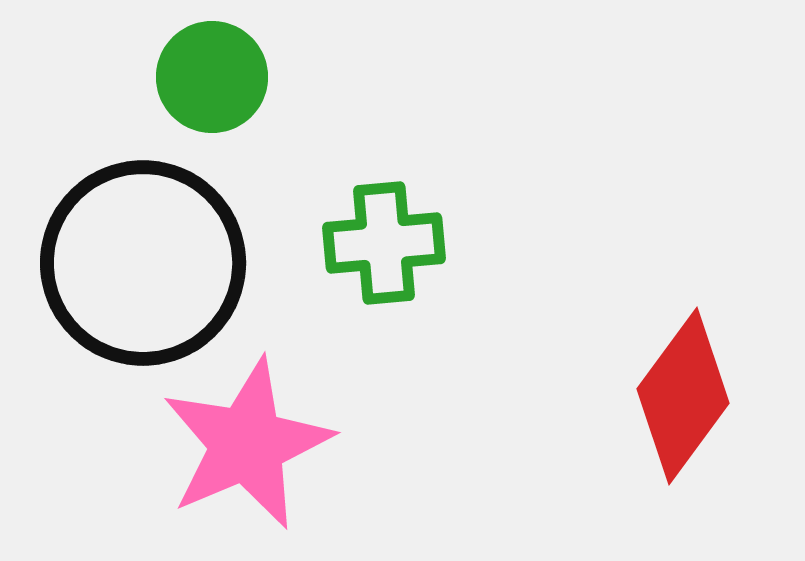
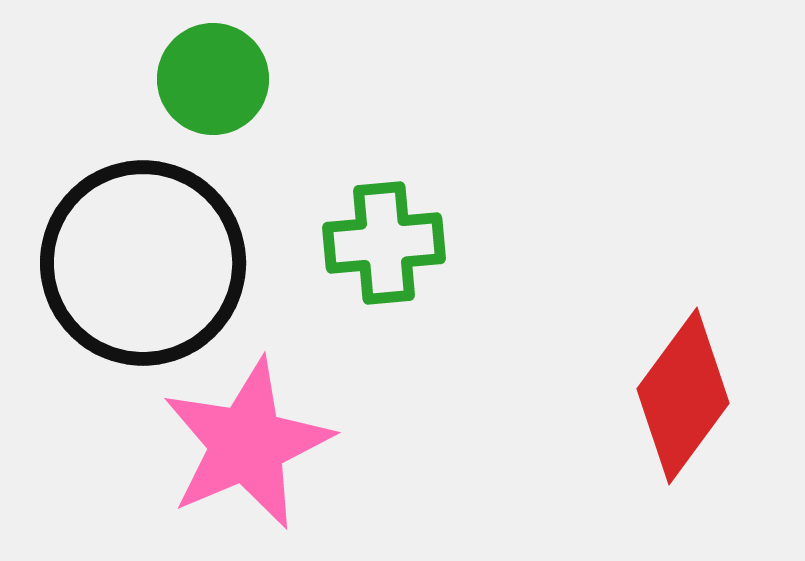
green circle: moved 1 px right, 2 px down
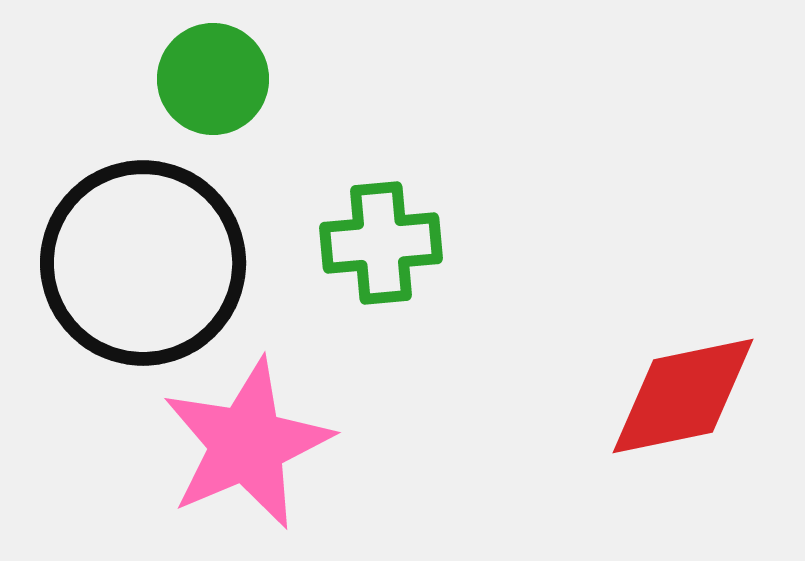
green cross: moved 3 px left
red diamond: rotated 42 degrees clockwise
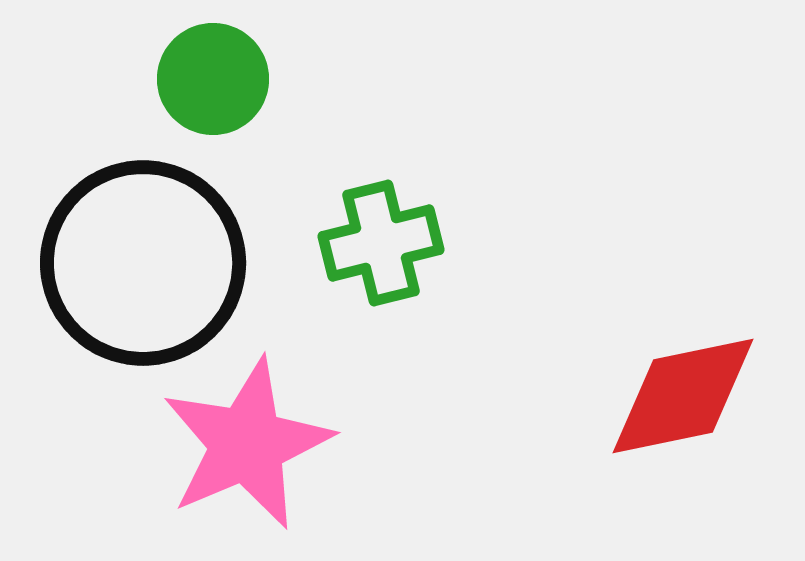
green cross: rotated 9 degrees counterclockwise
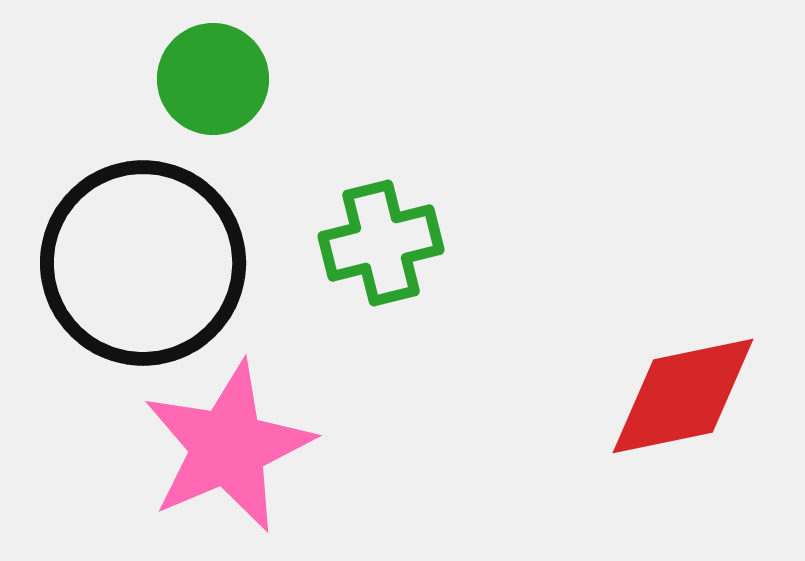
pink star: moved 19 px left, 3 px down
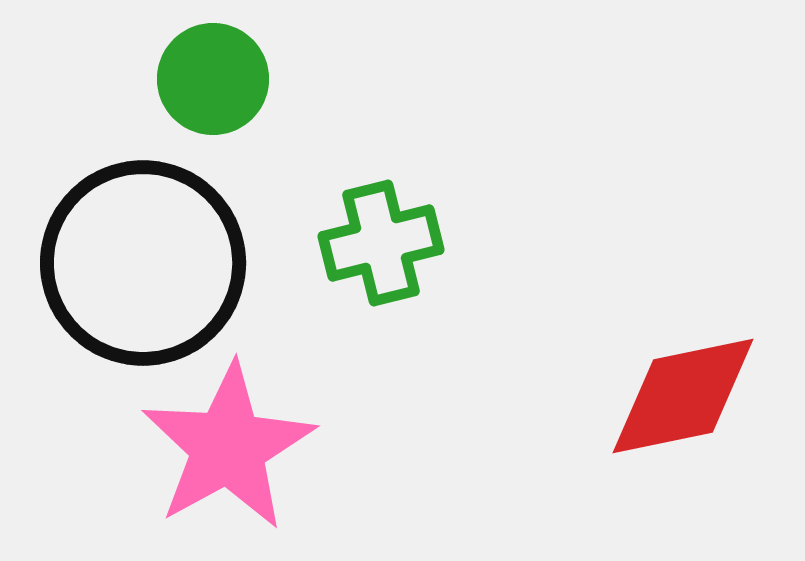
pink star: rotated 6 degrees counterclockwise
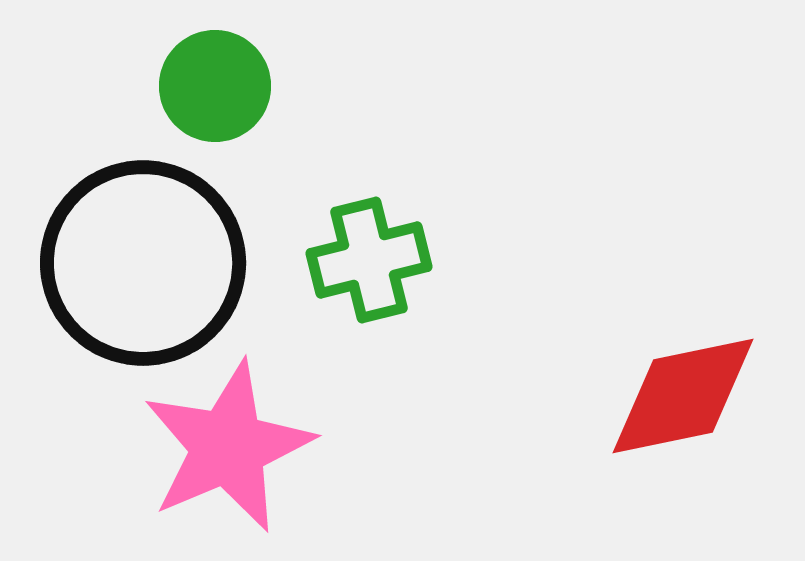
green circle: moved 2 px right, 7 px down
green cross: moved 12 px left, 17 px down
pink star: rotated 6 degrees clockwise
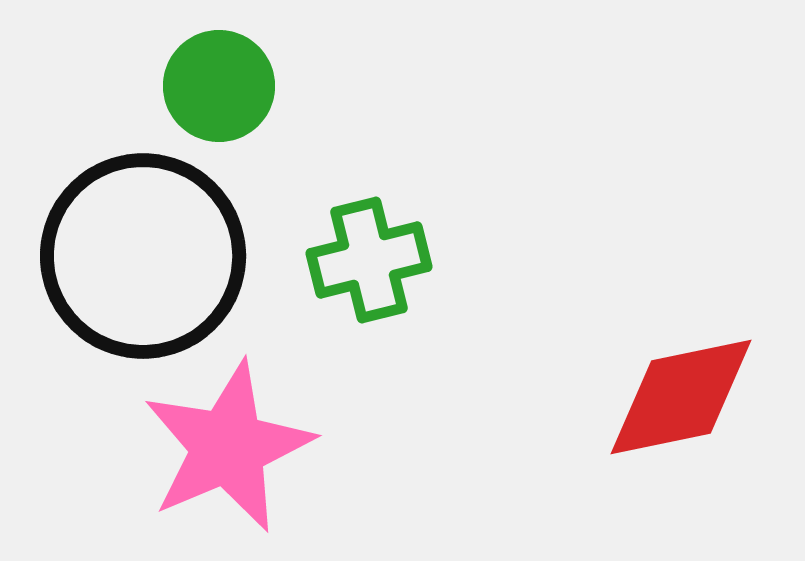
green circle: moved 4 px right
black circle: moved 7 px up
red diamond: moved 2 px left, 1 px down
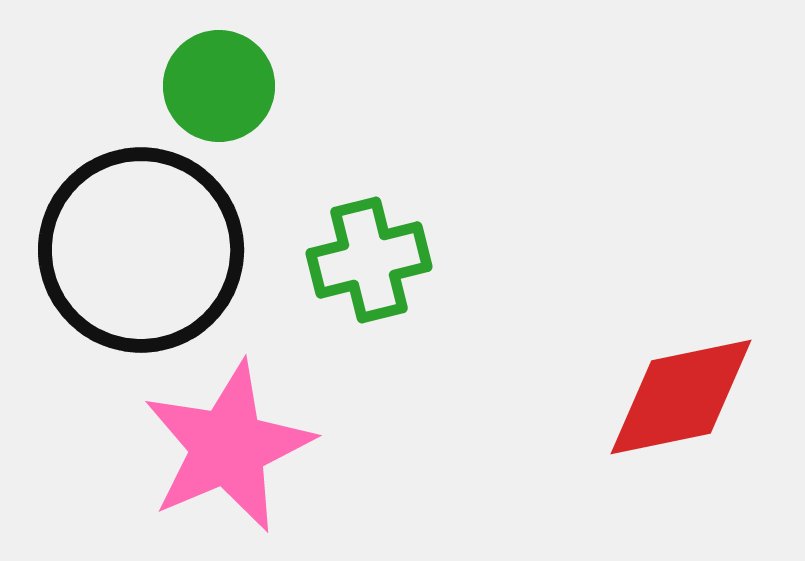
black circle: moved 2 px left, 6 px up
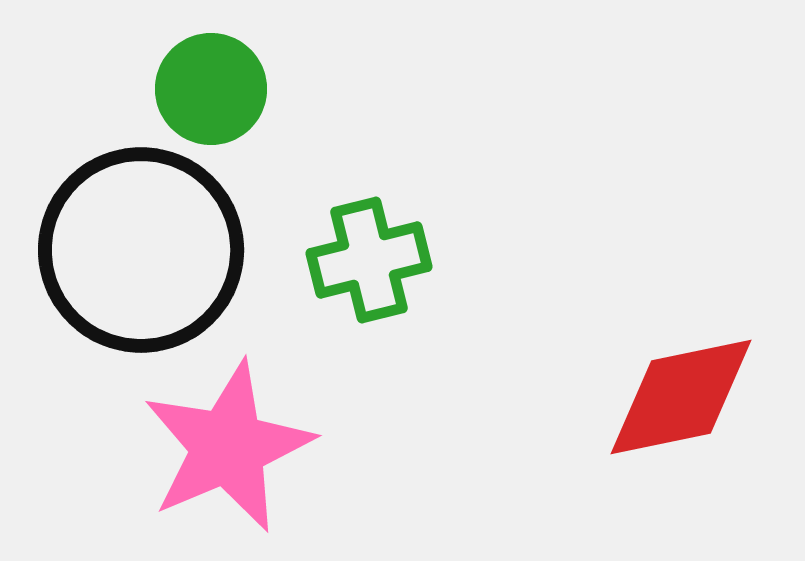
green circle: moved 8 px left, 3 px down
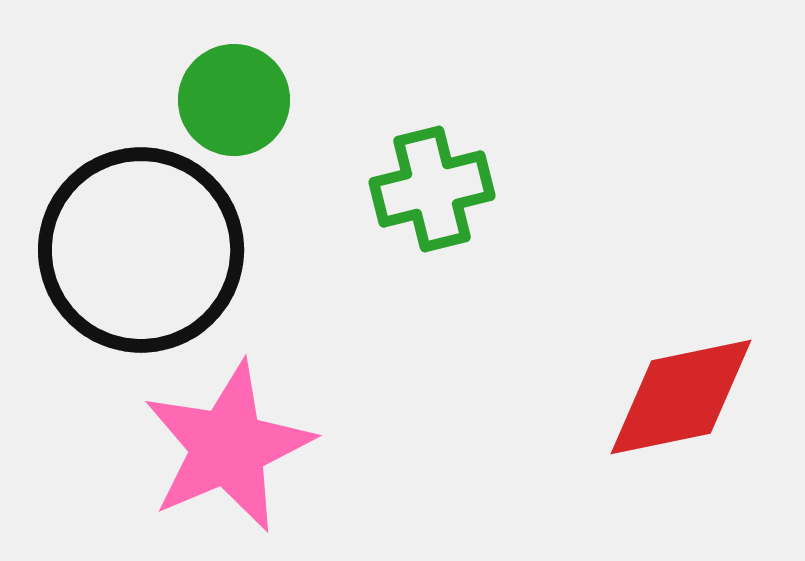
green circle: moved 23 px right, 11 px down
green cross: moved 63 px right, 71 px up
